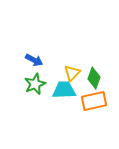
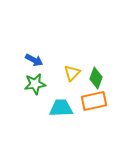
green diamond: moved 2 px right
green star: rotated 15 degrees clockwise
cyan trapezoid: moved 3 px left, 18 px down
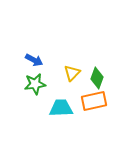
green diamond: moved 1 px right
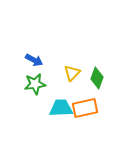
orange rectangle: moved 9 px left, 7 px down
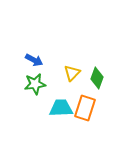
orange rectangle: rotated 60 degrees counterclockwise
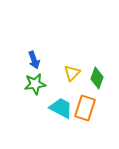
blue arrow: rotated 42 degrees clockwise
cyan trapezoid: rotated 30 degrees clockwise
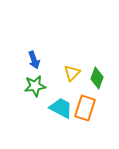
green star: moved 2 px down
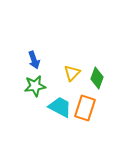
cyan trapezoid: moved 1 px left, 1 px up
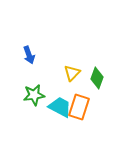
blue arrow: moved 5 px left, 5 px up
green star: moved 1 px left, 9 px down
orange rectangle: moved 6 px left, 1 px up
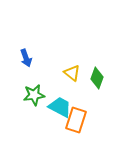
blue arrow: moved 3 px left, 3 px down
yellow triangle: rotated 36 degrees counterclockwise
orange rectangle: moved 3 px left, 13 px down
